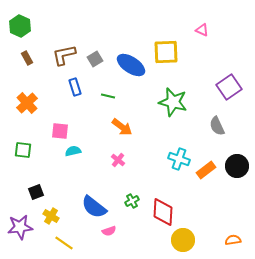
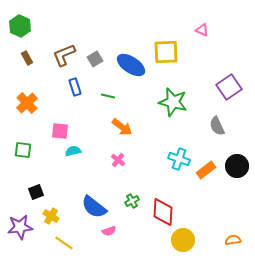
brown L-shape: rotated 10 degrees counterclockwise
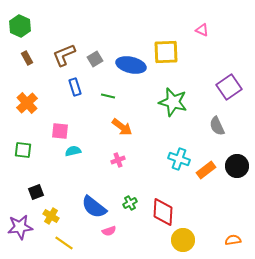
blue ellipse: rotated 20 degrees counterclockwise
pink cross: rotated 32 degrees clockwise
green cross: moved 2 px left, 2 px down
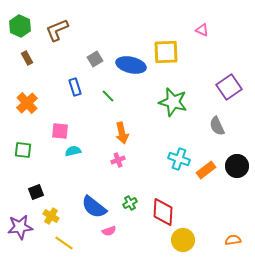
brown L-shape: moved 7 px left, 25 px up
green line: rotated 32 degrees clockwise
orange arrow: moved 6 px down; rotated 40 degrees clockwise
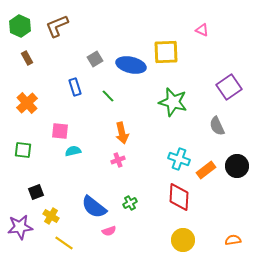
brown L-shape: moved 4 px up
red diamond: moved 16 px right, 15 px up
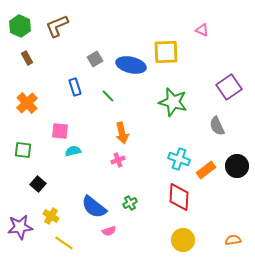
black square: moved 2 px right, 8 px up; rotated 28 degrees counterclockwise
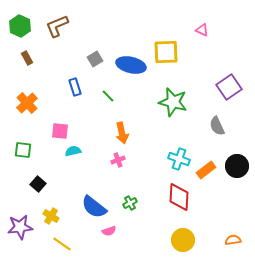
yellow line: moved 2 px left, 1 px down
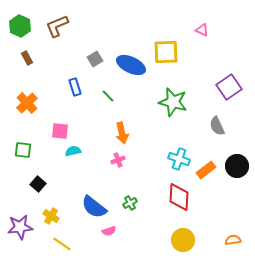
blue ellipse: rotated 12 degrees clockwise
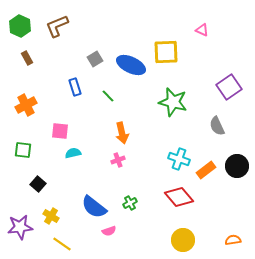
orange cross: moved 1 px left, 2 px down; rotated 15 degrees clockwise
cyan semicircle: moved 2 px down
red diamond: rotated 44 degrees counterclockwise
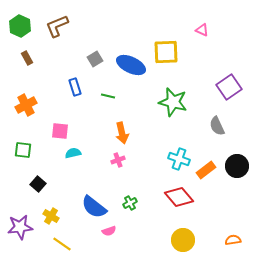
green line: rotated 32 degrees counterclockwise
